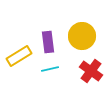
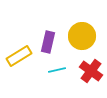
purple rectangle: rotated 20 degrees clockwise
cyan line: moved 7 px right, 1 px down
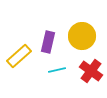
yellow rectangle: rotated 10 degrees counterclockwise
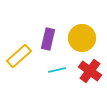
yellow circle: moved 2 px down
purple rectangle: moved 3 px up
red cross: moved 1 px left
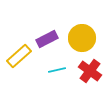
purple rectangle: moved 1 px left; rotated 50 degrees clockwise
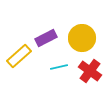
purple rectangle: moved 1 px left, 1 px up
cyan line: moved 2 px right, 3 px up
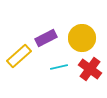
red cross: moved 2 px up
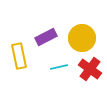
purple rectangle: moved 1 px up
yellow rectangle: rotated 60 degrees counterclockwise
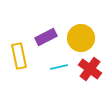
yellow circle: moved 1 px left
